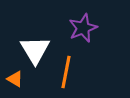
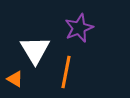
purple star: moved 4 px left
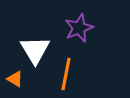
orange line: moved 2 px down
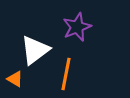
purple star: moved 2 px left, 1 px up
white triangle: rotated 24 degrees clockwise
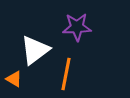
purple star: rotated 20 degrees clockwise
orange triangle: moved 1 px left
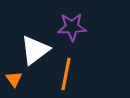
purple star: moved 5 px left
orange triangle: rotated 24 degrees clockwise
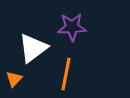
white triangle: moved 2 px left, 2 px up
orange triangle: rotated 18 degrees clockwise
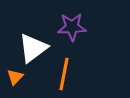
orange line: moved 2 px left
orange triangle: moved 1 px right, 2 px up
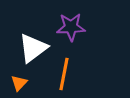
purple star: moved 1 px left
orange triangle: moved 4 px right, 6 px down
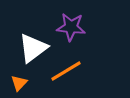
purple star: rotated 8 degrees clockwise
orange line: moved 2 px right, 3 px up; rotated 48 degrees clockwise
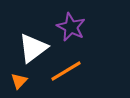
purple star: rotated 20 degrees clockwise
orange triangle: moved 2 px up
